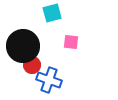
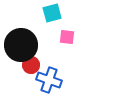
pink square: moved 4 px left, 5 px up
black circle: moved 2 px left, 1 px up
red circle: moved 1 px left
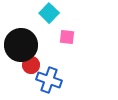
cyan square: moved 3 px left; rotated 30 degrees counterclockwise
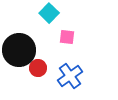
black circle: moved 2 px left, 5 px down
red circle: moved 7 px right, 3 px down
blue cross: moved 21 px right, 4 px up; rotated 35 degrees clockwise
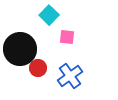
cyan square: moved 2 px down
black circle: moved 1 px right, 1 px up
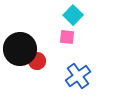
cyan square: moved 24 px right
red circle: moved 1 px left, 7 px up
blue cross: moved 8 px right
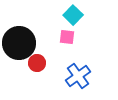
black circle: moved 1 px left, 6 px up
red circle: moved 2 px down
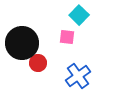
cyan square: moved 6 px right
black circle: moved 3 px right
red circle: moved 1 px right
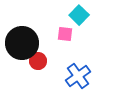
pink square: moved 2 px left, 3 px up
red circle: moved 2 px up
